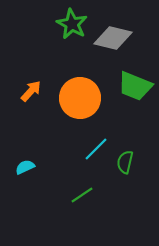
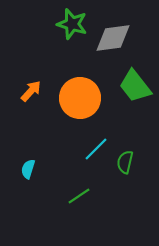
green star: rotated 12 degrees counterclockwise
gray diamond: rotated 21 degrees counterclockwise
green trapezoid: rotated 30 degrees clockwise
cyan semicircle: moved 3 px right, 2 px down; rotated 48 degrees counterclockwise
green line: moved 3 px left, 1 px down
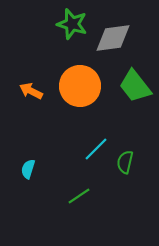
orange arrow: rotated 105 degrees counterclockwise
orange circle: moved 12 px up
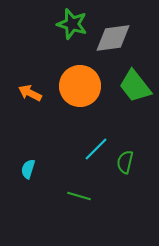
orange arrow: moved 1 px left, 2 px down
green line: rotated 50 degrees clockwise
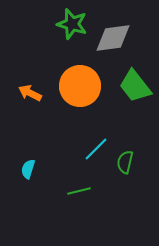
green line: moved 5 px up; rotated 30 degrees counterclockwise
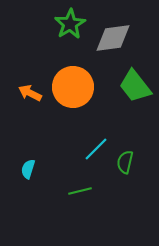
green star: moved 2 px left; rotated 24 degrees clockwise
orange circle: moved 7 px left, 1 px down
green line: moved 1 px right
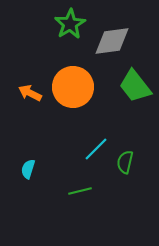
gray diamond: moved 1 px left, 3 px down
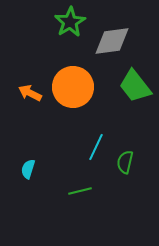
green star: moved 2 px up
cyan line: moved 2 px up; rotated 20 degrees counterclockwise
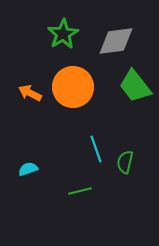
green star: moved 7 px left, 12 px down
gray diamond: moved 4 px right
cyan line: moved 2 px down; rotated 44 degrees counterclockwise
cyan semicircle: rotated 54 degrees clockwise
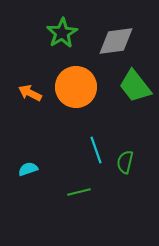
green star: moved 1 px left, 1 px up
orange circle: moved 3 px right
cyan line: moved 1 px down
green line: moved 1 px left, 1 px down
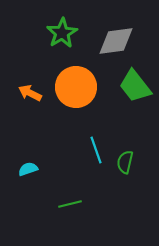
green line: moved 9 px left, 12 px down
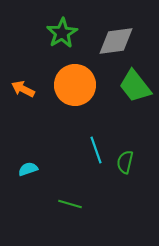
orange circle: moved 1 px left, 2 px up
orange arrow: moved 7 px left, 4 px up
green line: rotated 30 degrees clockwise
